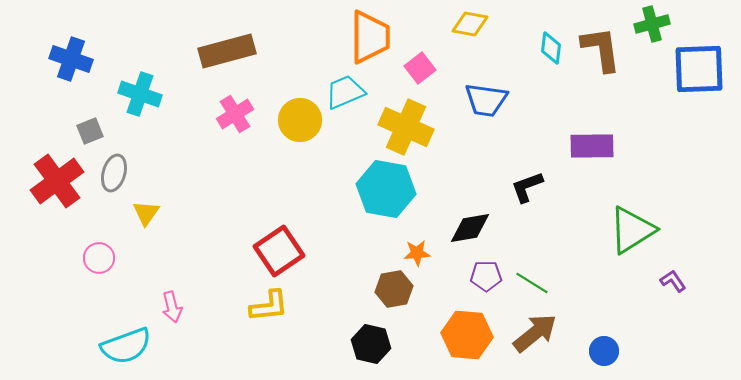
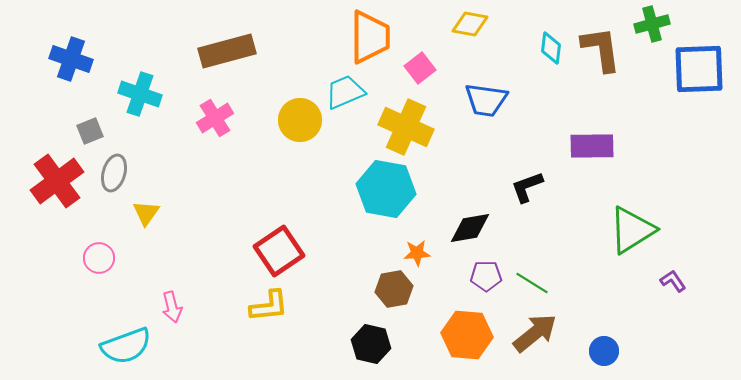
pink cross: moved 20 px left, 4 px down
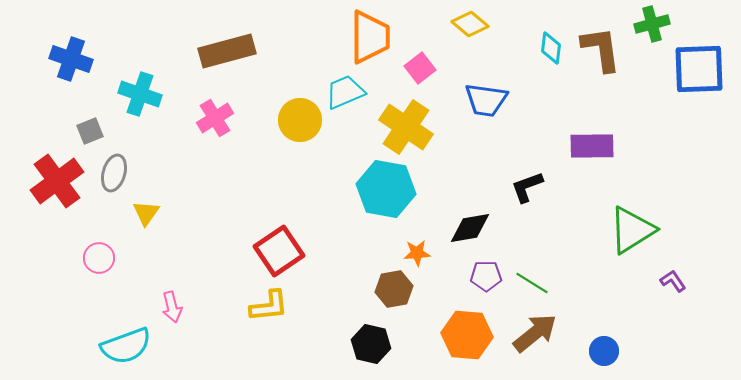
yellow diamond: rotated 30 degrees clockwise
yellow cross: rotated 10 degrees clockwise
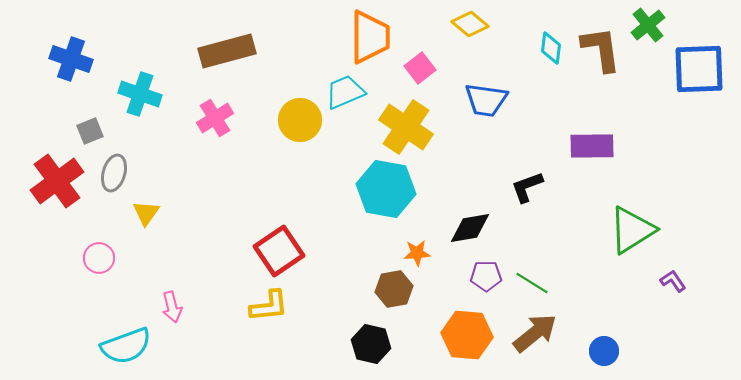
green cross: moved 4 px left, 1 px down; rotated 24 degrees counterclockwise
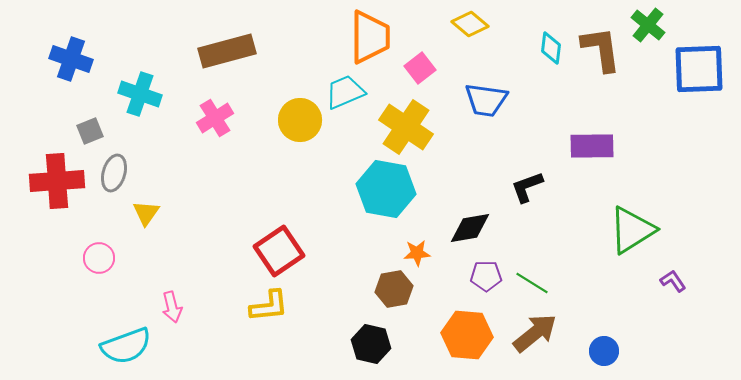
green cross: rotated 12 degrees counterclockwise
red cross: rotated 32 degrees clockwise
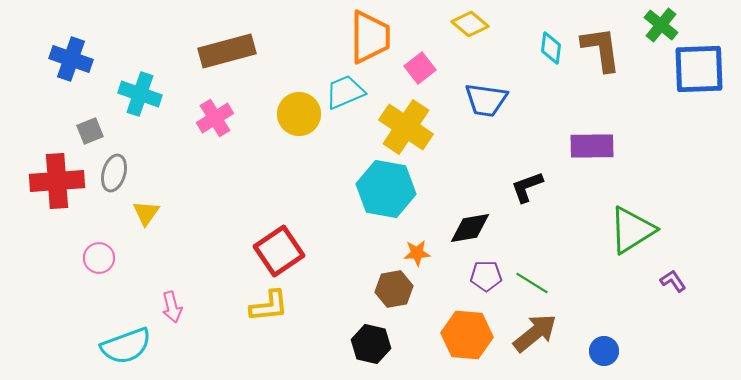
green cross: moved 13 px right
yellow circle: moved 1 px left, 6 px up
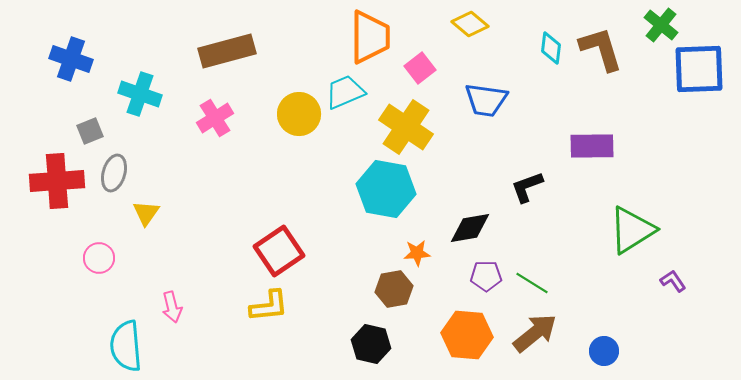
brown L-shape: rotated 9 degrees counterclockwise
cyan semicircle: rotated 105 degrees clockwise
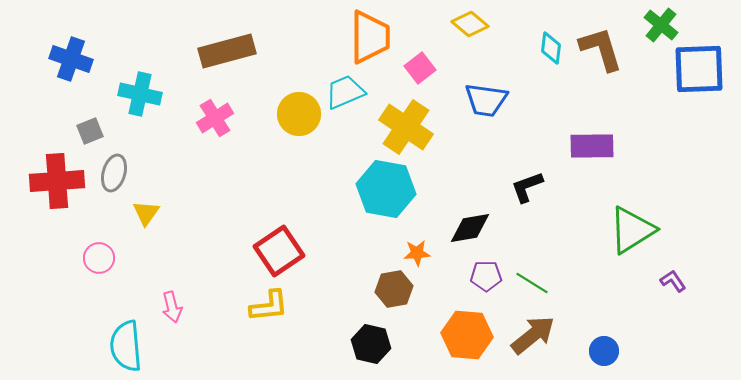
cyan cross: rotated 6 degrees counterclockwise
brown arrow: moved 2 px left, 2 px down
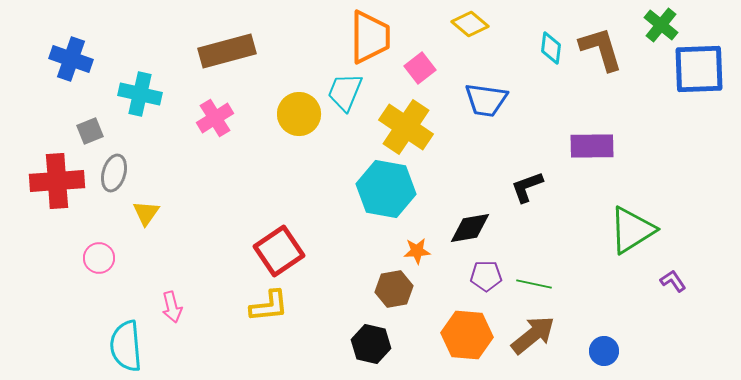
cyan trapezoid: rotated 45 degrees counterclockwise
orange star: moved 2 px up
green line: moved 2 px right, 1 px down; rotated 20 degrees counterclockwise
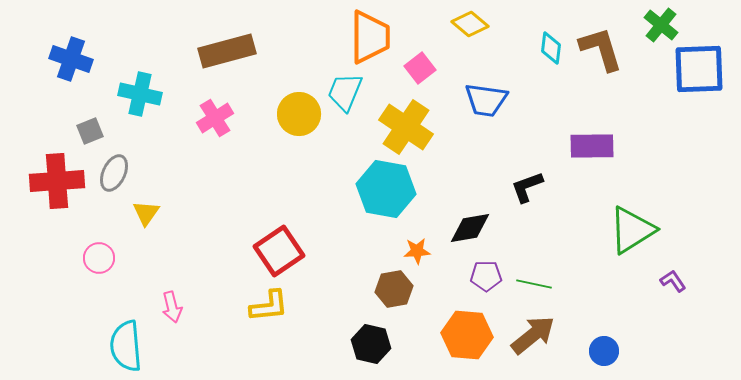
gray ellipse: rotated 9 degrees clockwise
